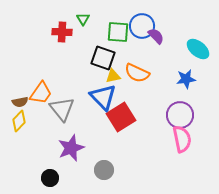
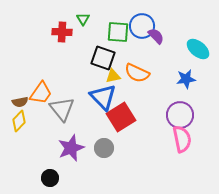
gray circle: moved 22 px up
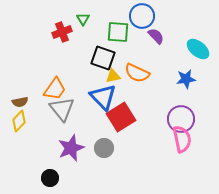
blue circle: moved 10 px up
red cross: rotated 24 degrees counterclockwise
orange trapezoid: moved 14 px right, 4 px up
purple circle: moved 1 px right, 4 px down
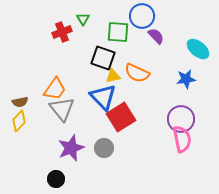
black circle: moved 6 px right, 1 px down
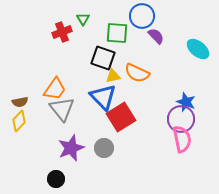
green square: moved 1 px left, 1 px down
blue star: moved 23 px down; rotated 30 degrees clockwise
